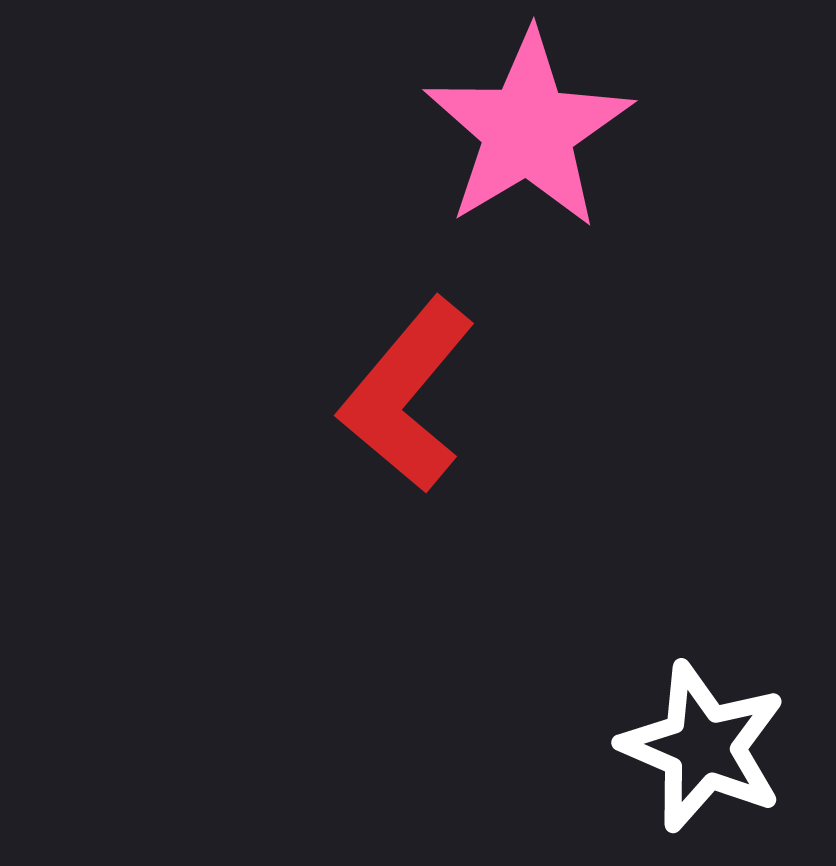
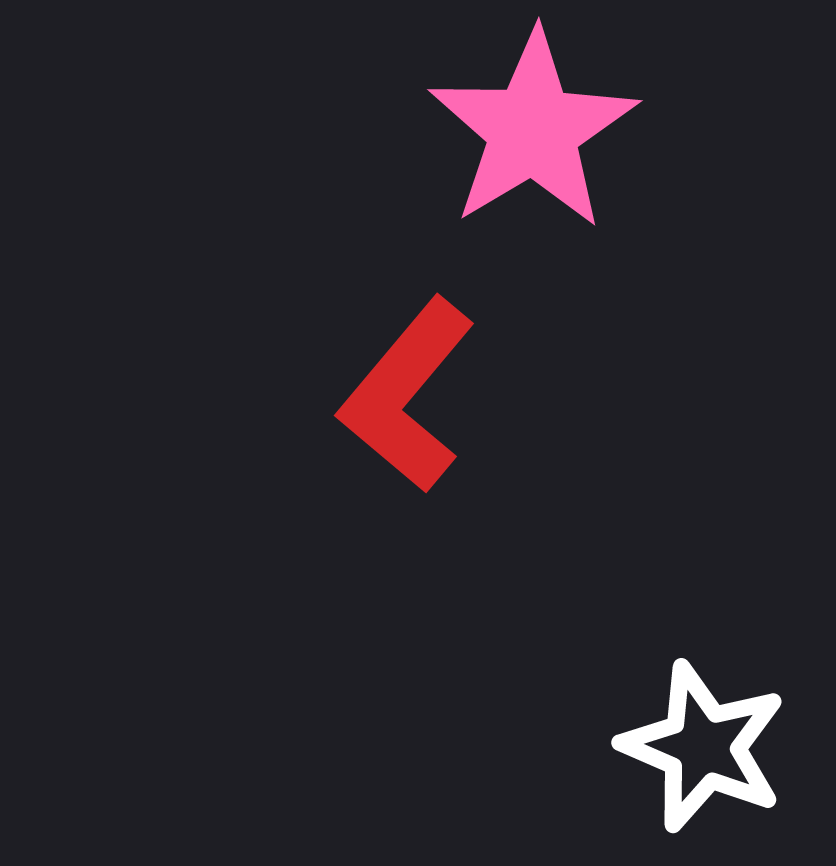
pink star: moved 5 px right
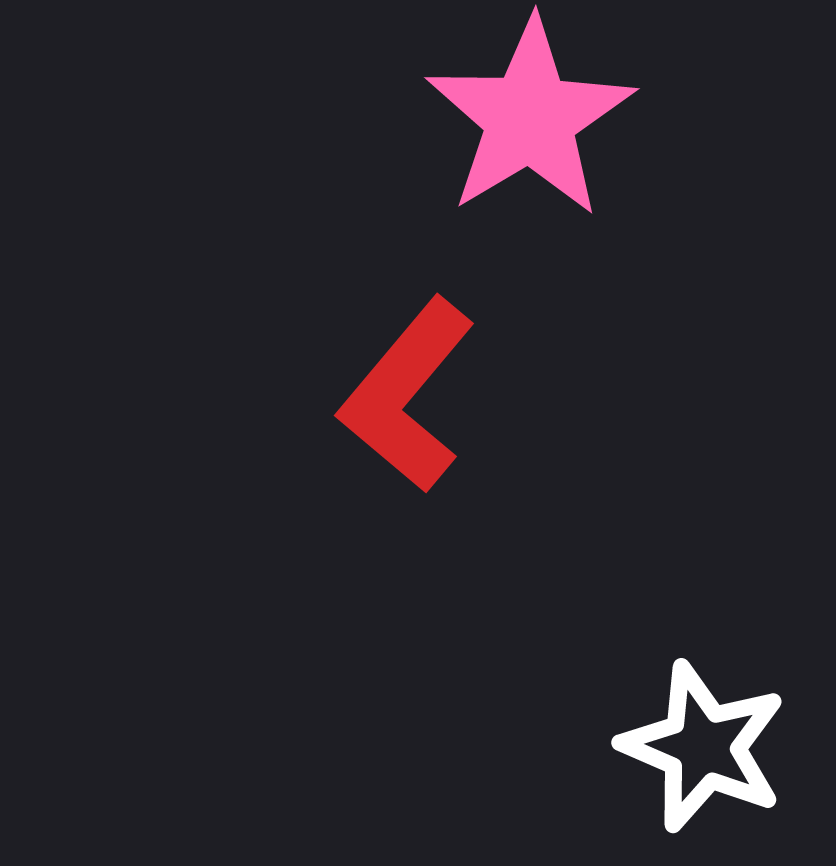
pink star: moved 3 px left, 12 px up
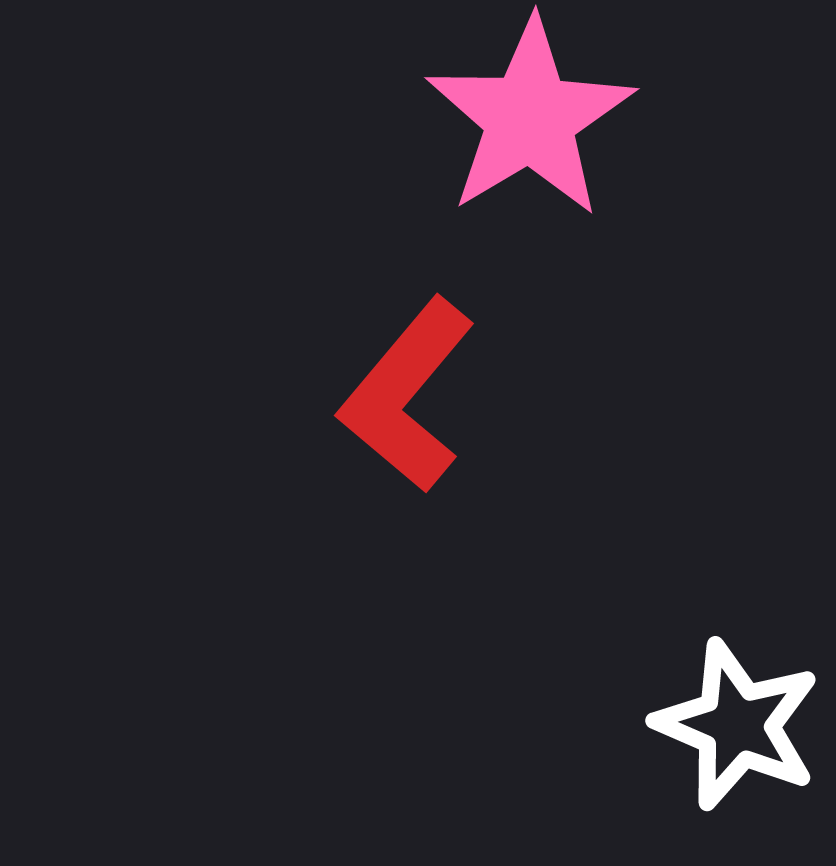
white star: moved 34 px right, 22 px up
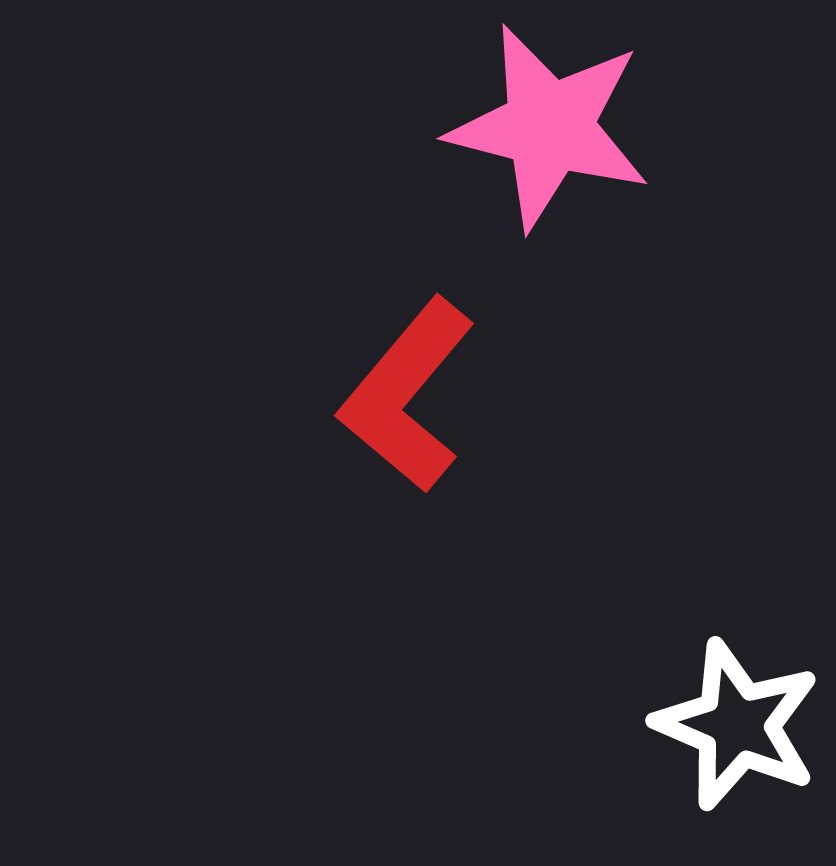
pink star: moved 19 px right, 9 px down; rotated 27 degrees counterclockwise
